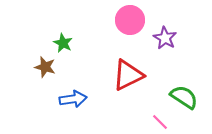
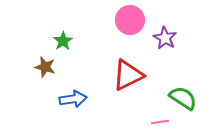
green star: moved 2 px up; rotated 12 degrees clockwise
green semicircle: moved 1 px left, 1 px down
pink line: rotated 54 degrees counterclockwise
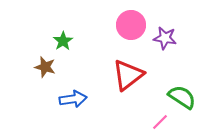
pink circle: moved 1 px right, 5 px down
purple star: rotated 20 degrees counterclockwise
red triangle: rotated 12 degrees counterclockwise
green semicircle: moved 1 px left, 1 px up
pink line: rotated 36 degrees counterclockwise
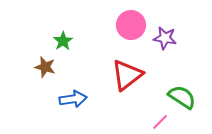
red triangle: moved 1 px left
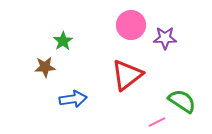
purple star: rotated 10 degrees counterclockwise
brown star: rotated 20 degrees counterclockwise
green semicircle: moved 4 px down
pink line: moved 3 px left; rotated 18 degrees clockwise
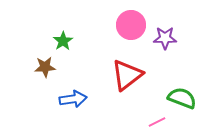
green semicircle: moved 3 px up; rotated 12 degrees counterclockwise
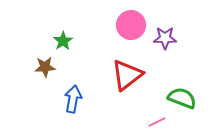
blue arrow: rotated 72 degrees counterclockwise
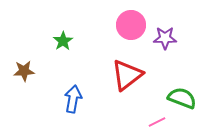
brown star: moved 21 px left, 4 px down
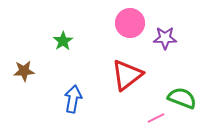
pink circle: moved 1 px left, 2 px up
pink line: moved 1 px left, 4 px up
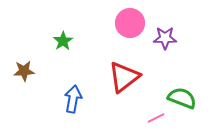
red triangle: moved 3 px left, 2 px down
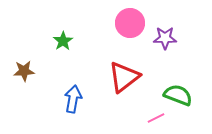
green semicircle: moved 4 px left, 3 px up
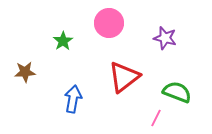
pink circle: moved 21 px left
purple star: rotated 15 degrees clockwise
brown star: moved 1 px right, 1 px down
green semicircle: moved 1 px left, 3 px up
pink line: rotated 36 degrees counterclockwise
